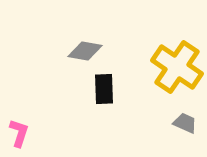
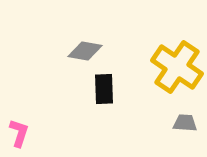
gray trapezoid: rotated 20 degrees counterclockwise
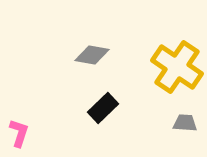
gray diamond: moved 7 px right, 4 px down
black rectangle: moved 1 px left, 19 px down; rotated 48 degrees clockwise
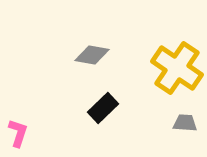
yellow cross: moved 1 px down
pink L-shape: moved 1 px left
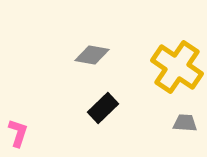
yellow cross: moved 1 px up
